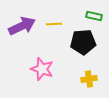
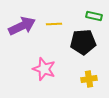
pink star: moved 2 px right
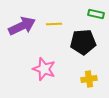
green rectangle: moved 2 px right, 2 px up
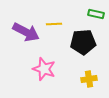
purple arrow: moved 4 px right, 6 px down; rotated 52 degrees clockwise
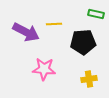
pink star: rotated 15 degrees counterclockwise
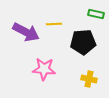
yellow cross: rotated 21 degrees clockwise
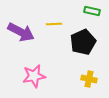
green rectangle: moved 4 px left, 3 px up
purple arrow: moved 5 px left
black pentagon: rotated 20 degrees counterclockwise
pink star: moved 10 px left, 7 px down; rotated 15 degrees counterclockwise
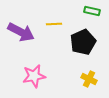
yellow cross: rotated 14 degrees clockwise
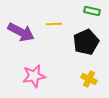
black pentagon: moved 3 px right
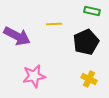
purple arrow: moved 4 px left, 4 px down
